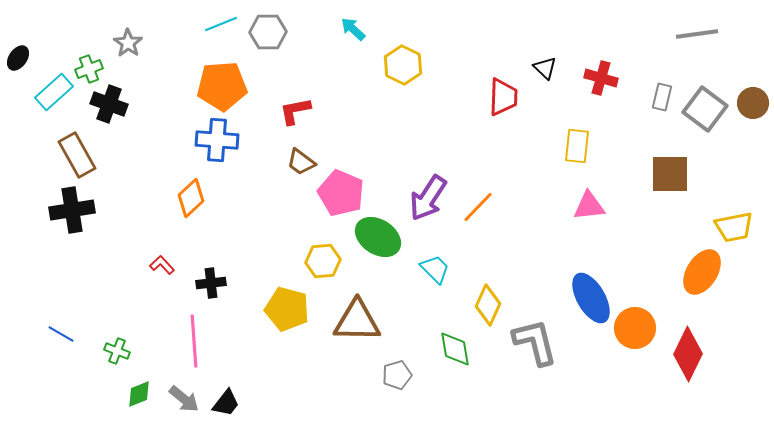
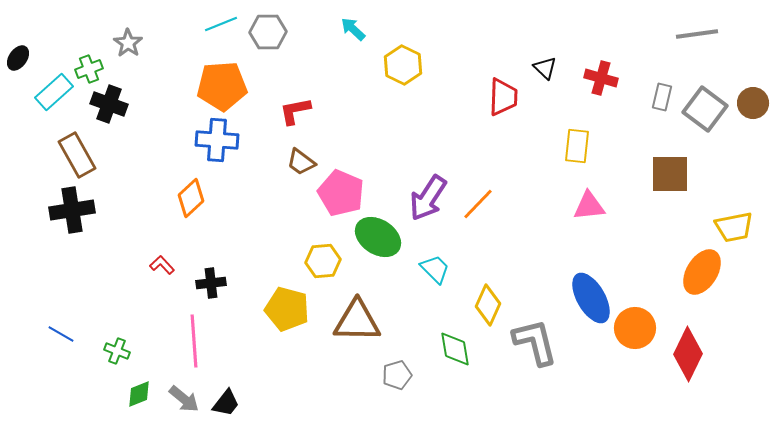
orange line at (478, 207): moved 3 px up
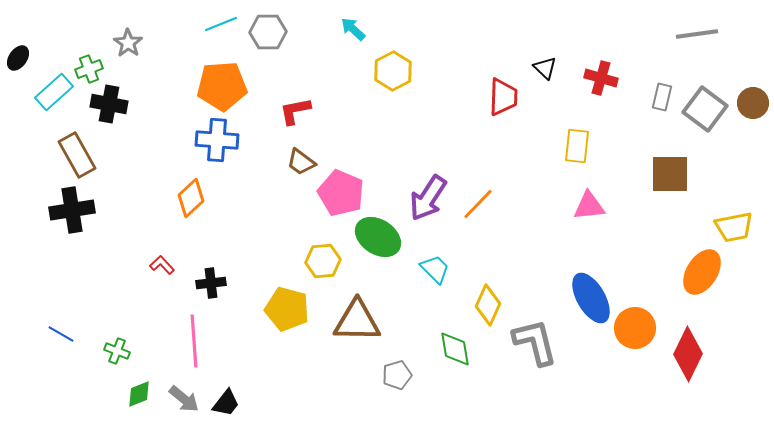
yellow hexagon at (403, 65): moved 10 px left, 6 px down; rotated 6 degrees clockwise
black cross at (109, 104): rotated 9 degrees counterclockwise
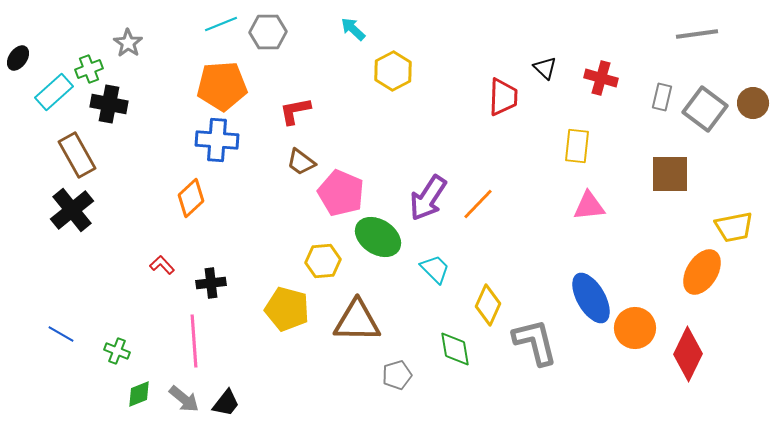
black cross at (72, 210): rotated 30 degrees counterclockwise
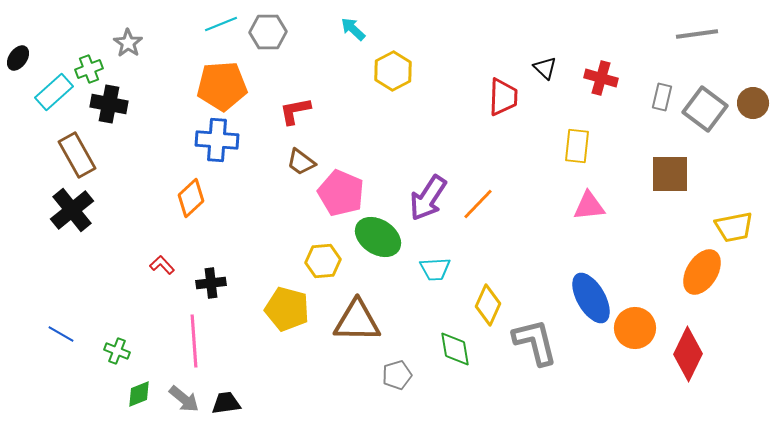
cyan trapezoid at (435, 269): rotated 132 degrees clockwise
black trapezoid at (226, 403): rotated 136 degrees counterclockwise
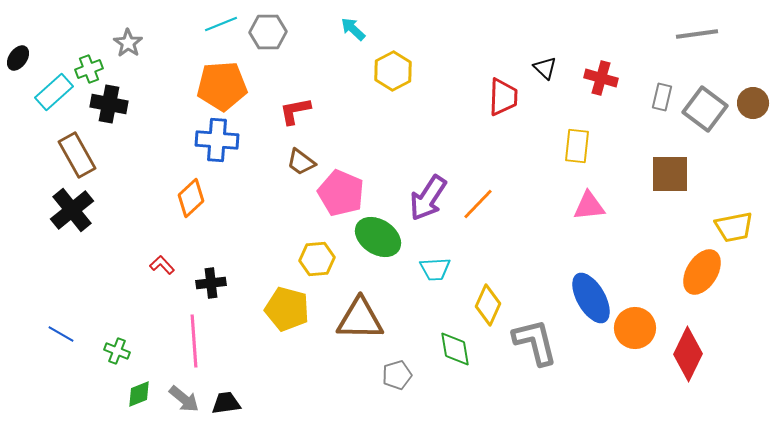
yellow hexagon at (323, 261): moved 6 px left, 2 px up
brown triangle at (357, 321): moved 3 px right, 2 px up
